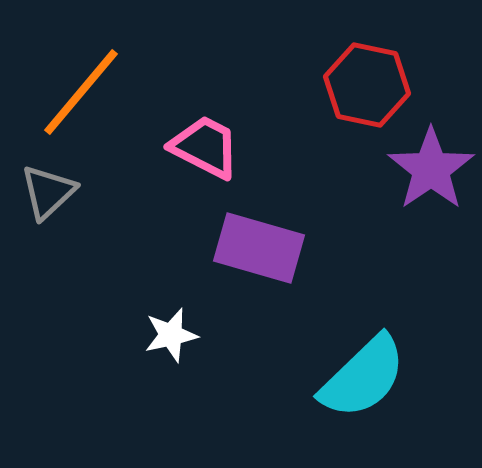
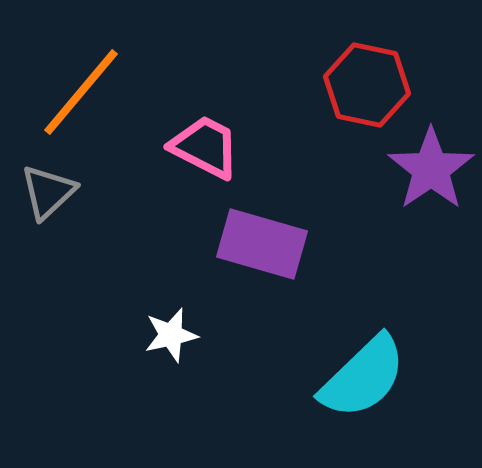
purple rectangle: moved 3 px right, 4 px up
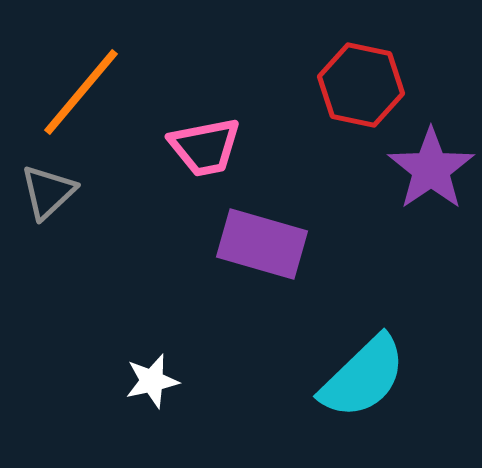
red hexagon: moved 6 px left
pink trapezoid: rotated 142 degrees clockwise
white star: moved 19 px left, 46 px down
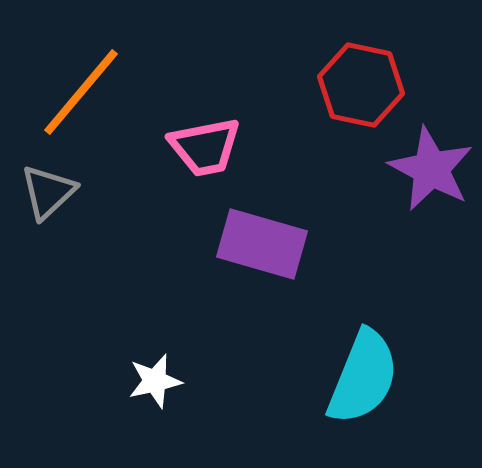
purple star: rotated 10 degrees counterclockwise
cyan semicircle: rotated 24 degrees counterclockwise
white star: moved 3 px right
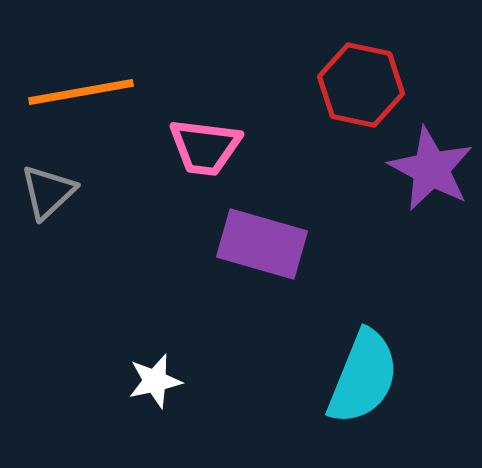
orange line: rotated 40 degrees clockwise
pink trapezoid: rotated 18 degrees clockwise
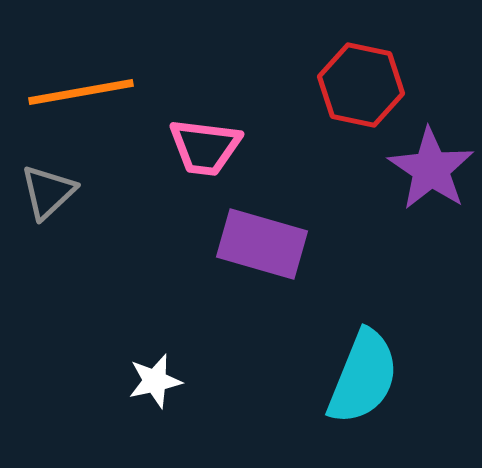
purple star: rotated 6 degrees clockwise
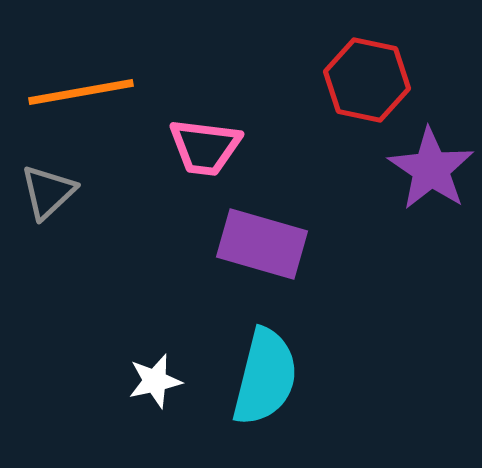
red hexagon: moved 6 px right, 5 px up
cyan semicircle: moved 98 px left; rotated 8 degrees counterclockwise
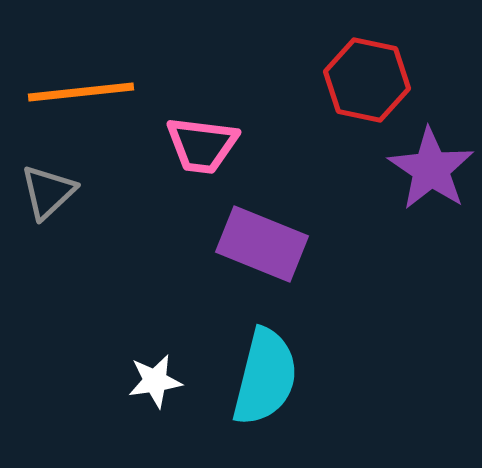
orange line: rotated 4 degrees clockwise
pink trapezoid: moved 3 px left, 2 px up
purple rectangle: rotated 6 degrees clockwise
white star: rotated 4 degrees clockwise
